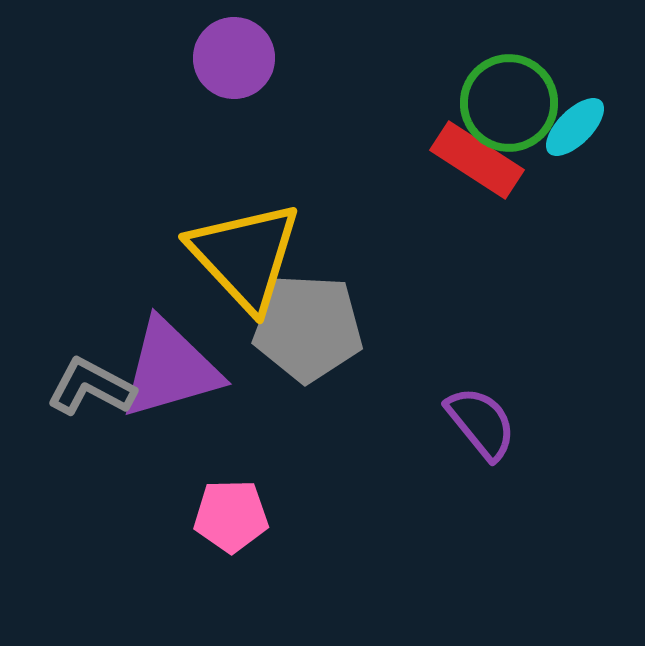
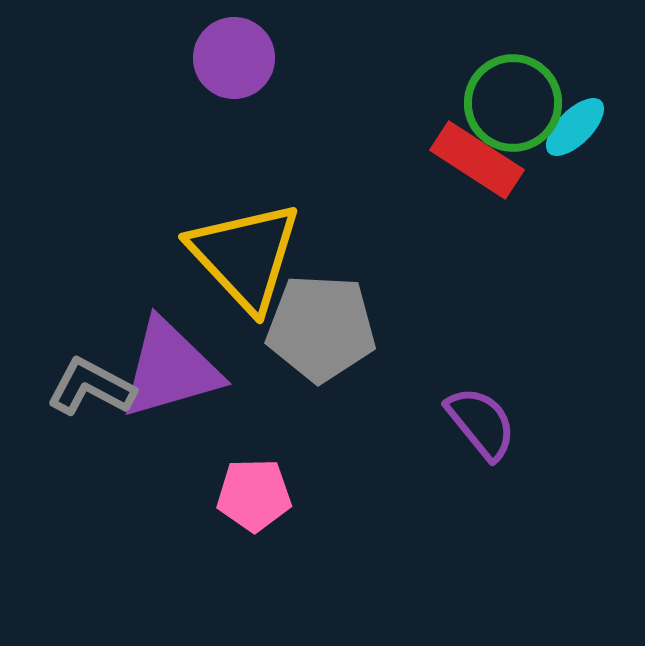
green circle: moved 4 px right
gray pentagon: moved 13 px right
pink pentagon: moved 23 px right, 21 px up
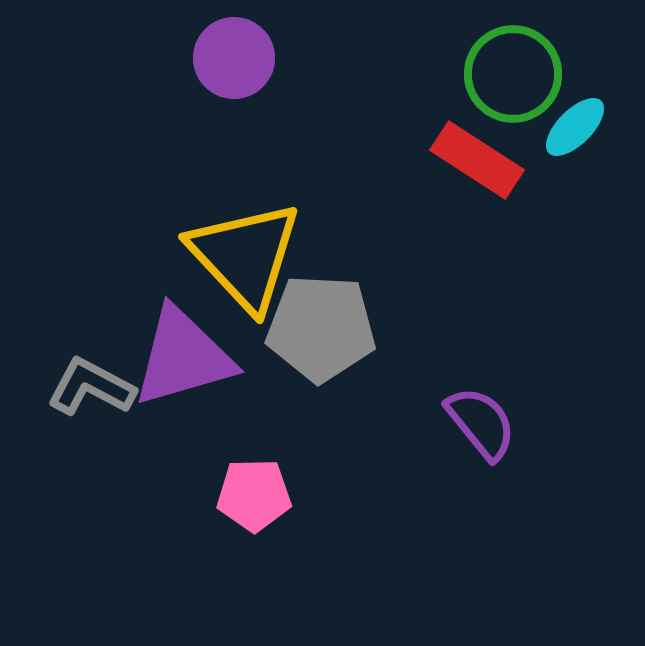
green circle: moved 29 px up
purple triangle: moved 13 px right, 12 px up
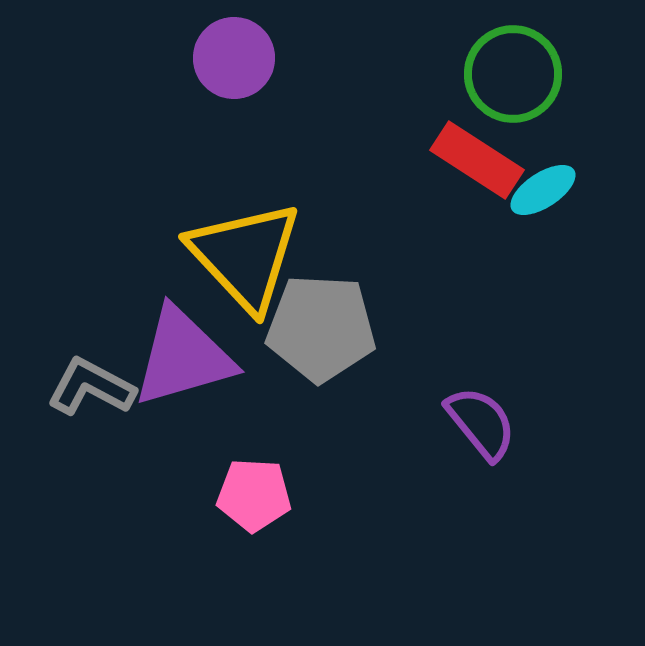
cyan ellipse: moved 32 px left, 63 px down; rotated 12 degrees clockwise
pink pentagon: rotated 4 degrees clockwise
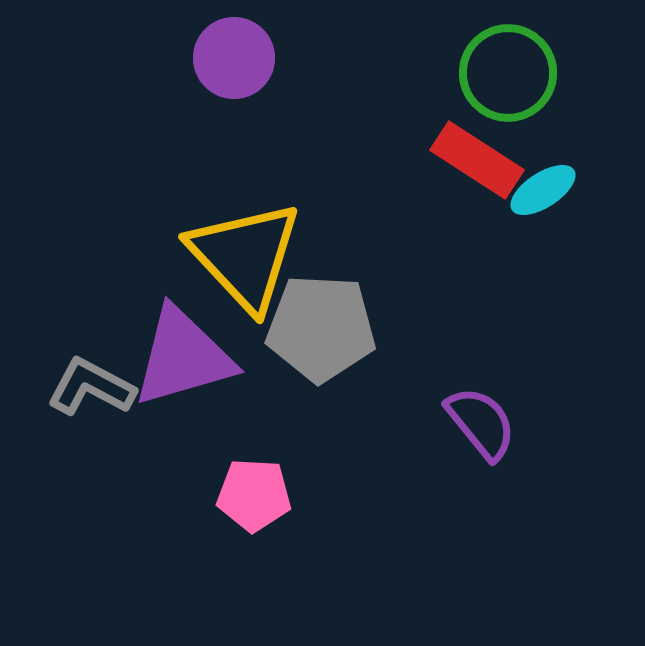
green circle: moved 5 px left, 1 px up
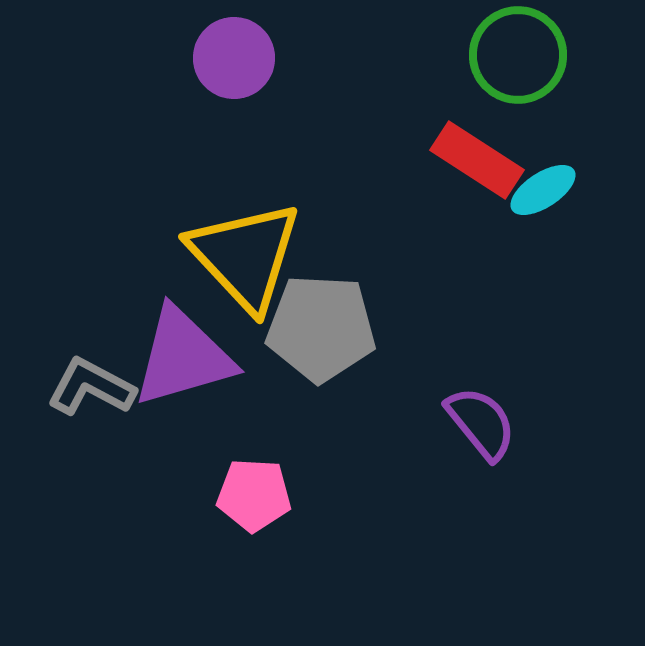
green circle: moved 10 px right, 18 px up
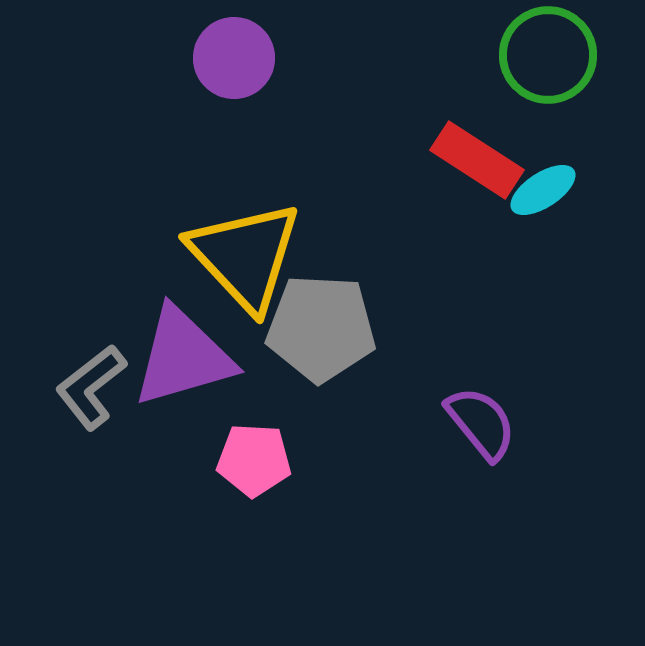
green circle: moved 30 px right
gray L-shape: rotated 66 degrees counterclockwise
pink pentagon: moved 35 px up
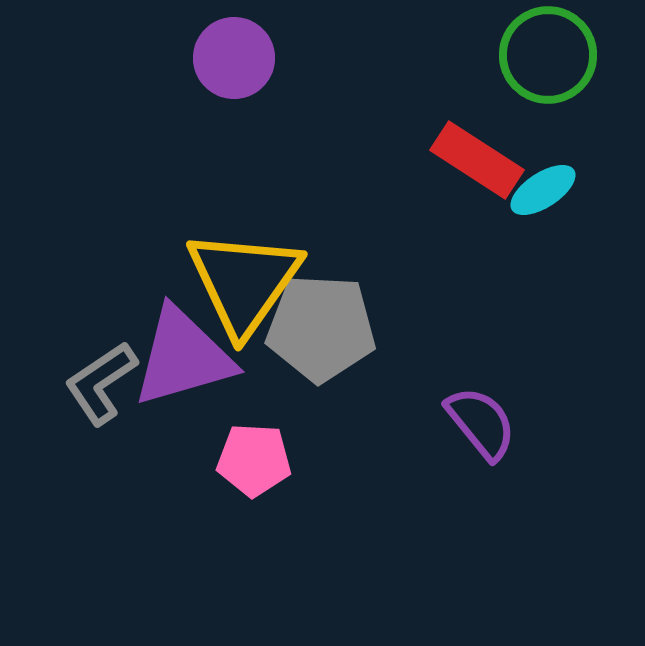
yellow triangle: moved 1 px left, 26 px down; rotated 18 degrees clockwise
gray L-shape: moved 10 px right, 4 px up; rotated 4 degrees clockwise
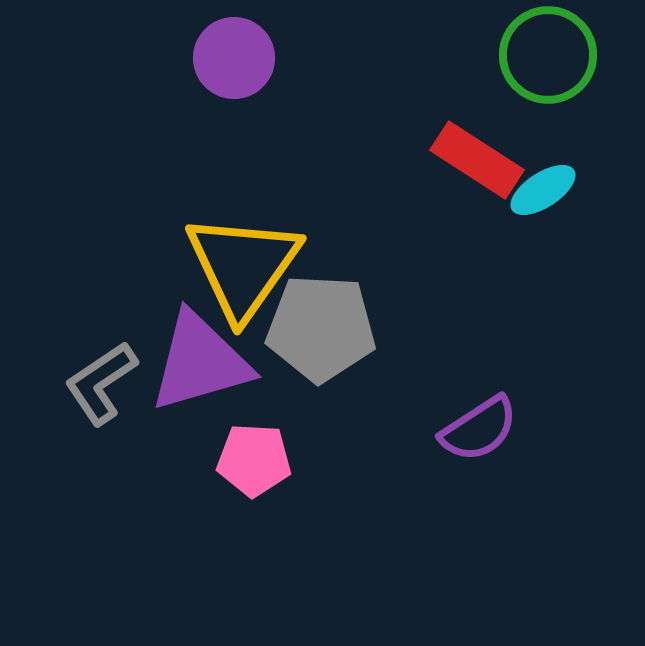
yellow triangle: moved 1 px left, 16 px up
purple triangle: moved 17 px right, 5 px down
purple semicircle: moved 2 px left, 6 px down; rotated 96 degrees clockwise
